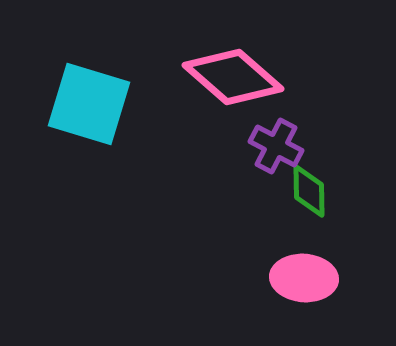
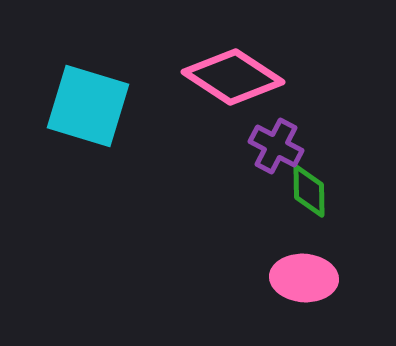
pink diamond: rotated 8 degrees counterclockwise
cyan square: moved 1 px left, 2 px down
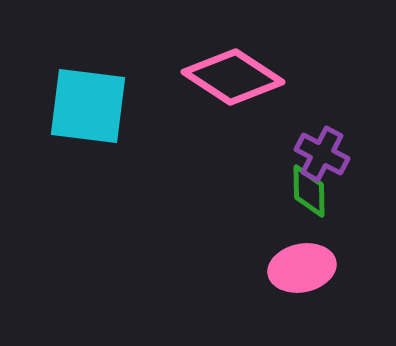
cyan square: rotated 10 degrees counterclockwise
purple cross: moved 46 px right, 8 px down
pink ellipse: moved 2 px left, 10 px up; rotated 16 degrees counterclockwise
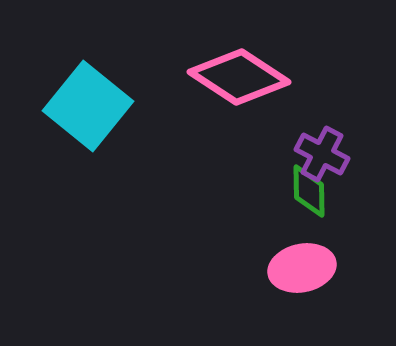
pink diamond: moved 6 px right
cyan square: rotated 32 degrees clockwise
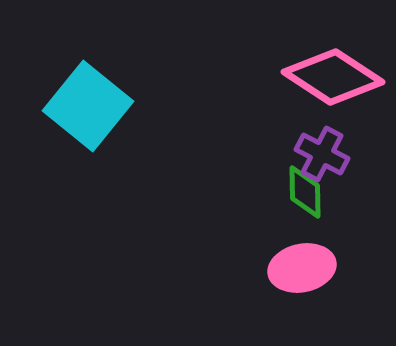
pink diamond: moved 94 px right
green diamond: moved 4 px left, 1 px down
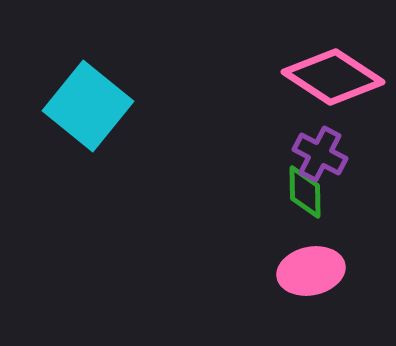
purple cross: moved 2 px left
pink ellipse: moved 9 px right, 3 px down
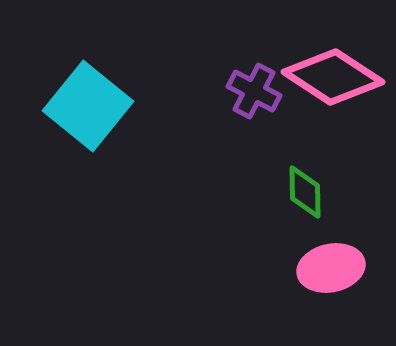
purple cross: moved 66 px left, 63 px up
pink ellipse: moved 20 px right, 3 px up
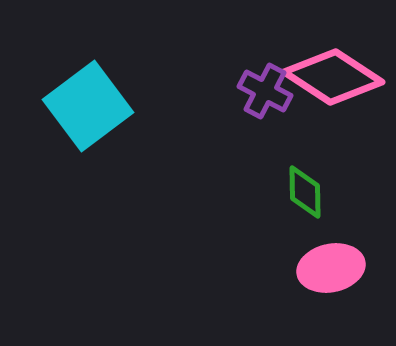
purple cross: moved 11 px right
cyan square: rotated 14 degrees clockwise
